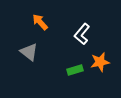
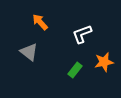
white L-shape: rotated 30 degrees clockwise
orange star: moved 4 px right
green rectangle: rotated 35 degrees counterclockwise
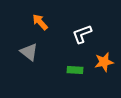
green rectangle: rotated 56 degrees clockwise
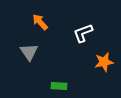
white L-shape: moved 1 px right, 1 px up
gray triangle: rotated 18 degrees clockwise
green rectangle: moved 16 px left, 16 px down
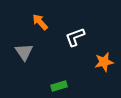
white L-shape: moved 8 px left, 4 px down
gray triangle: moved 5 px left
green rectangle: rotated 21 degrees counterclockwise
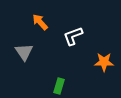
white L-shape: moved 2 px left, 1 px up
orange star: rotated 12 degrees clockwise
green rectangle: rotated 56 degrees counterclockwise
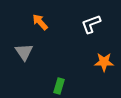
white L-shape: moved 18 px right, 12 px up
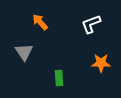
orange star: moved 3 px left, 1 px down
green rectangle: moved 8 px up; rotated 21 degrees counterclockwise
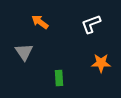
orange arrow: rotated 12 degrees counterclockwise
